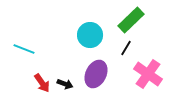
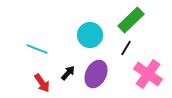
cyan line: moved 13 px right
black arrow: moved 3 px right, 11 px up; rotated 70 degrees counterclockwise
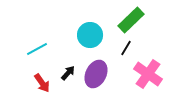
cyan line: rotated 50 degrees counterclockwise
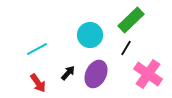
red arrow: moved 4 px left
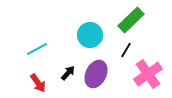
black line: moved 2 px down
pink cross: rotated 20 degrees clockwise
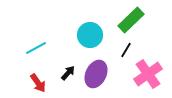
cyan line: moved 1 px left, 1 px up
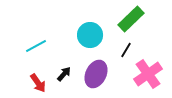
green rectangle: moved 1 px up
cyan line: moved 2 px up
black arrow: moved 4 px left, 1 px down
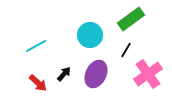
green rectangle: rotated 8 degrees clockwise
red arrow: rotated 12 degrees counterclockwise
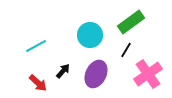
green rectangle: moved 3 px down
black arrow: moved 1 px left, 3 px up
